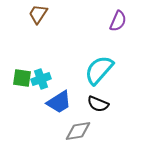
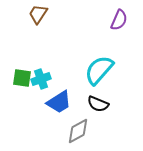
purple semicircle: moved 1 px right, 1 px up
gray diamond: rotated 20 degrees counterclockwise
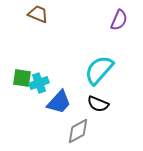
brown trapezoid: rotated 80 degrees clockwise
cyan cross: moved 2 px left, 4 px down
blue trapezoid: rotated 16 degrees counterclockwise
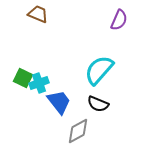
green square: moved 1 px right; rotated 18 degrees clockwise
blue trapezoid: rotated 80 degrees counterclockwise
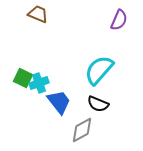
gray diamond: moved 4 px right, 1 px up
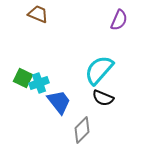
black semicircle: moved 5 px right, 6 px up
gray diamond: rotated 16 degrees counterclockwise
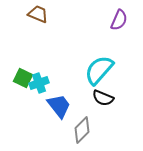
blue trapezoid: moved 4 px down
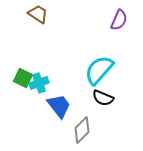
brown trapezoid: rotated 10 degrees clockwise
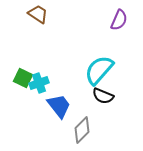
black semicircle: moved 2 px up
